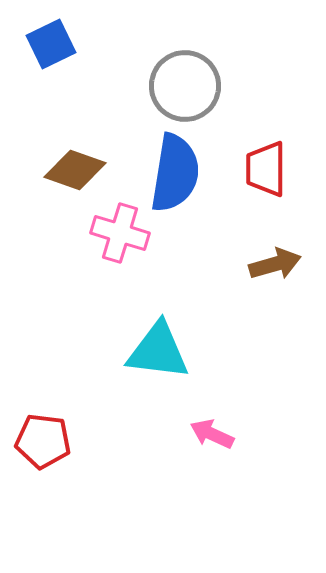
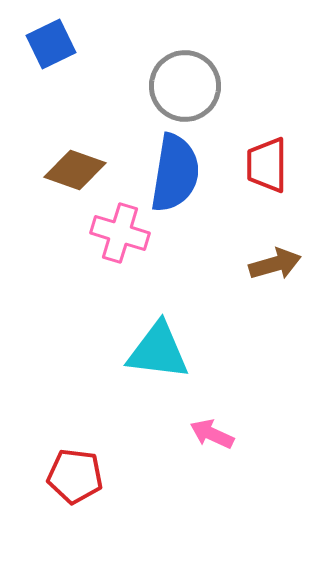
red trapezoid: moved 1 px right, 4 px up
red pentagon: moved 32 px right, 35 px down
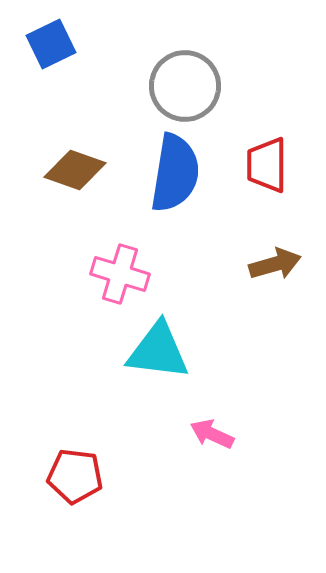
pink cross: moved 41 px down
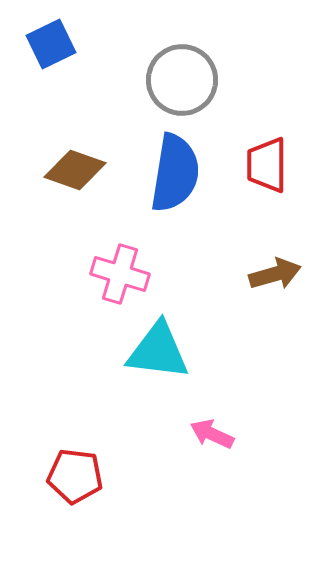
gray circle: moved 3 px left, 6 px up
brown arrow: moved 10 px down
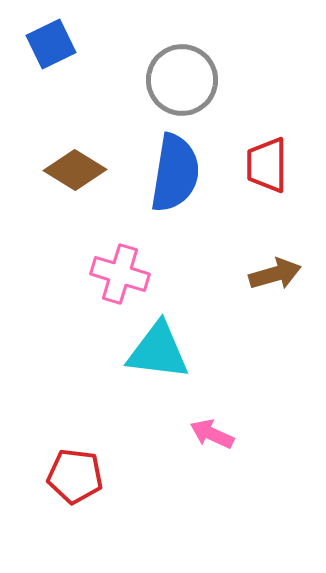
brown diamond: rotated 12 degrees clockwise
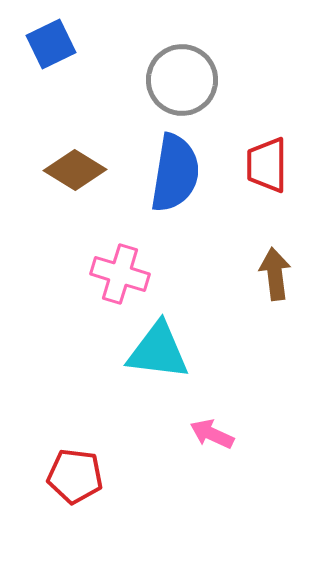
brown arrow: rotated 81 degrees counterclockwise
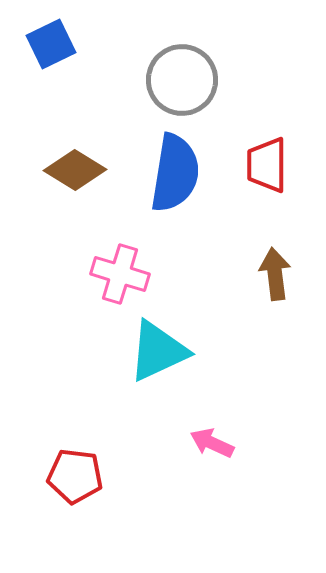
cyan triangle: rotated 32 degrees counterclockwise
pink arrow: moved 9 px down
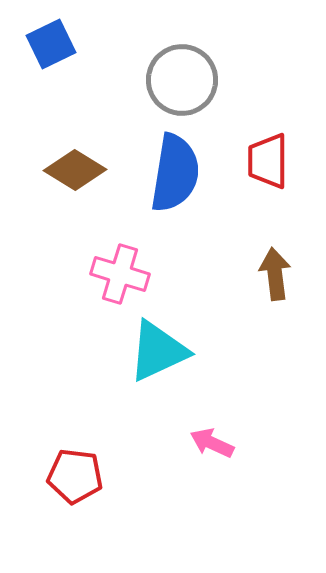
red trapezoid: moved 1 px right, 4 px up
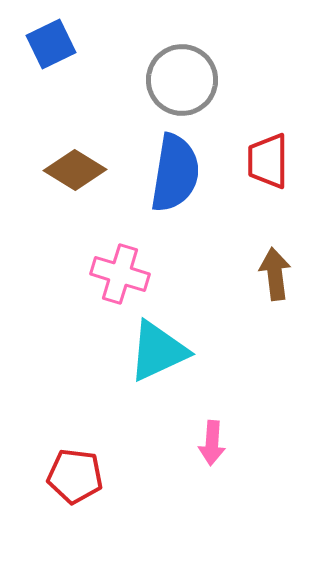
pink arrow: rotated 111 degrees counterclockwise
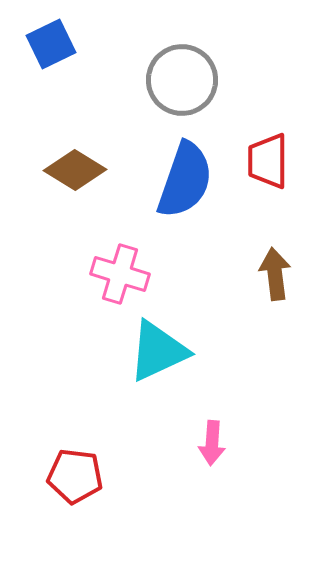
blue semicircle: moved 10 px right, 7 px down; rotated 10 degrees clockwise
